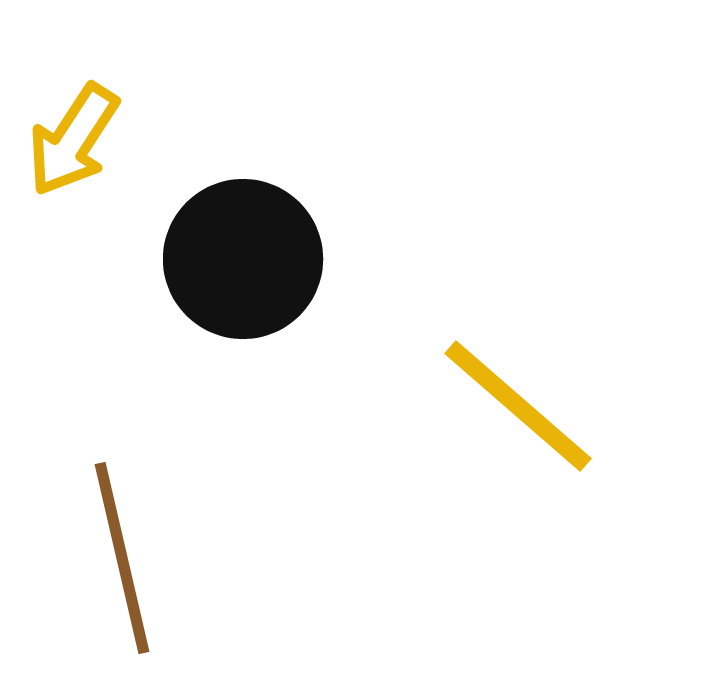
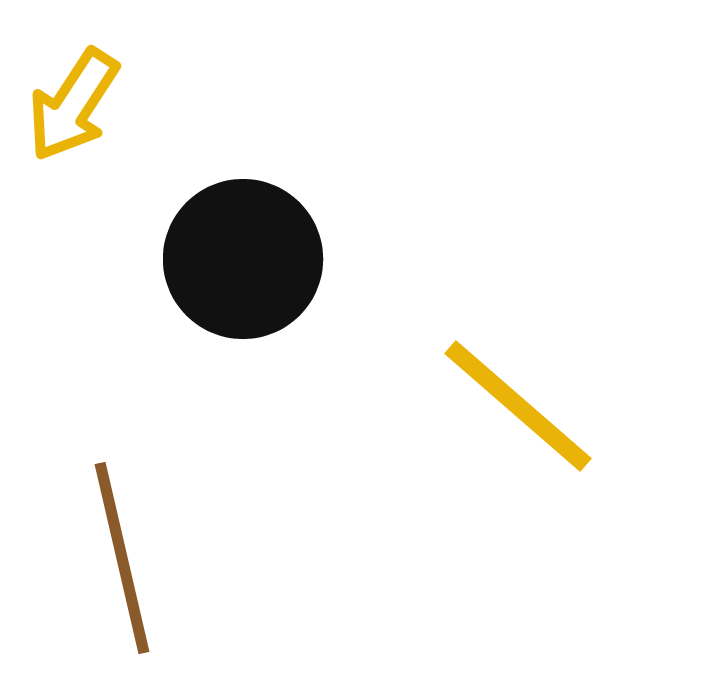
yellow arrow: moved 35 px up
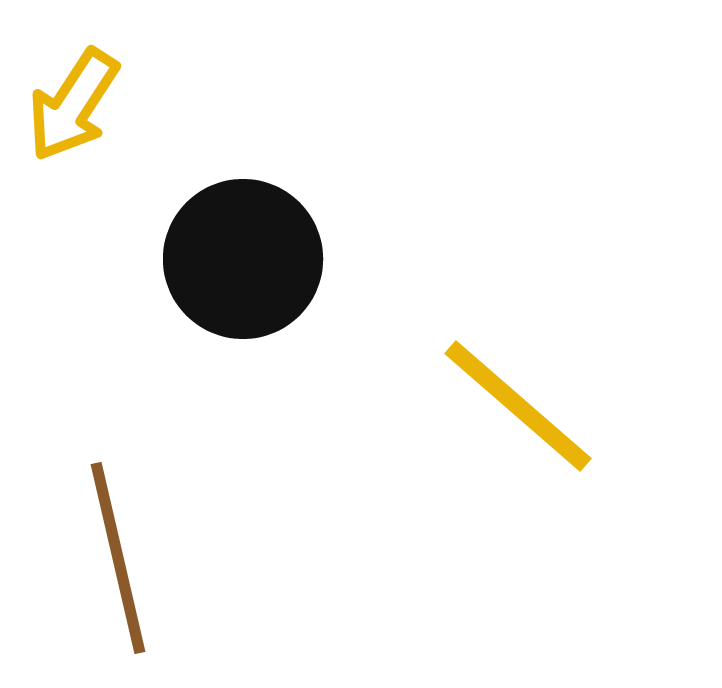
brown line: moved 4 px left
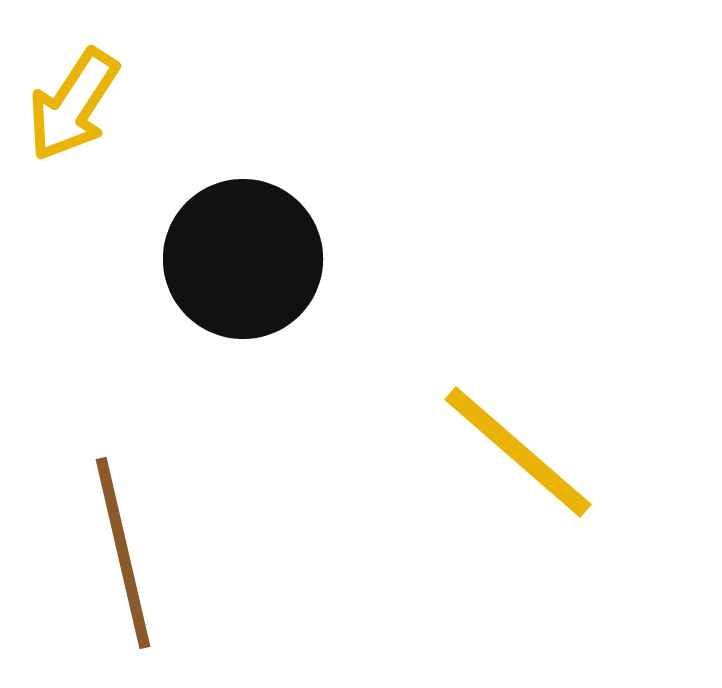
yellow line: moved 46 px down
brown line: moved 5 px right, 5 px up
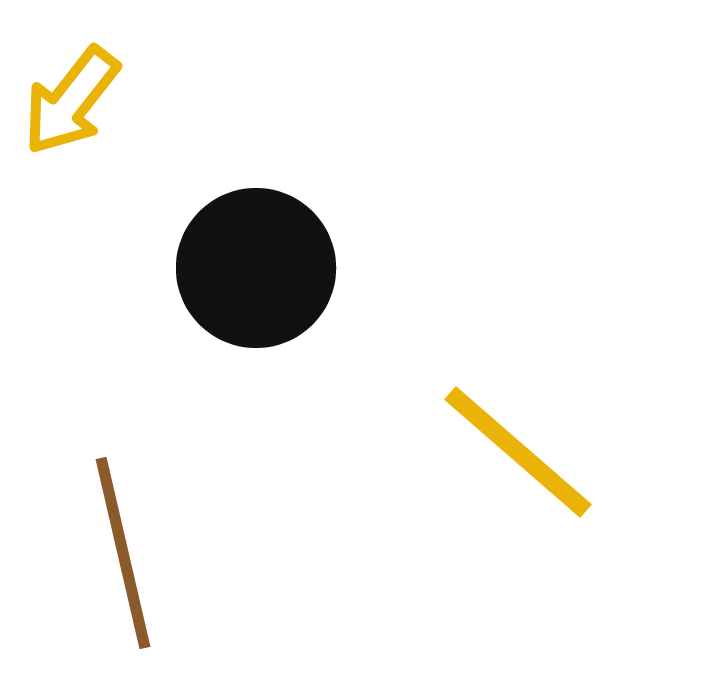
yellow arrow: moved 2 px left, 4 px up; rotated 5 degrees clockwise
black circle: moved 13 px right, 9 px down
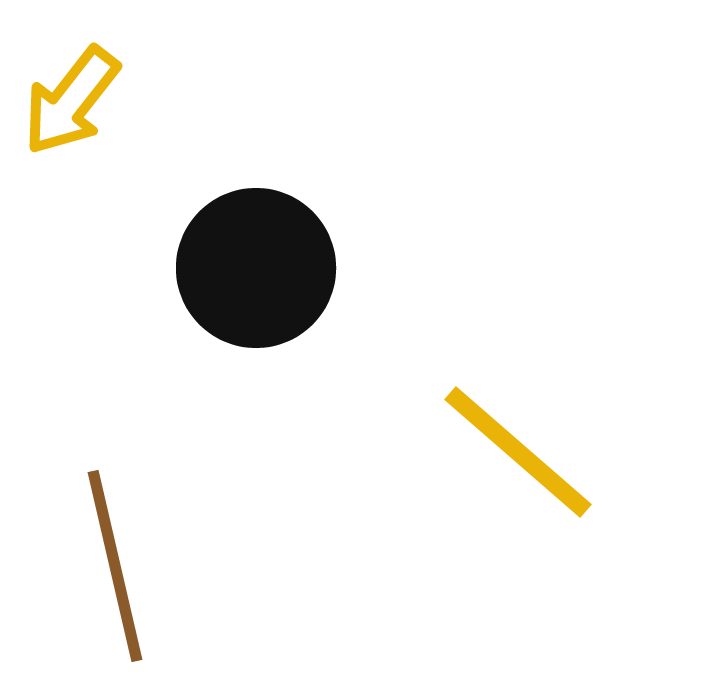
brown line: moved 8 px left, 13 px down
